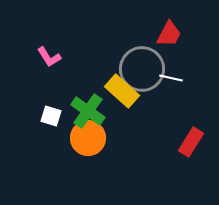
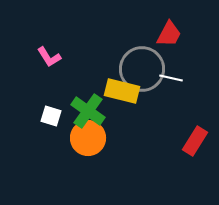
yellow rectangle: rotated 28 degrees counterclockwise
red rectangle: moved 4 px right, 1 px up
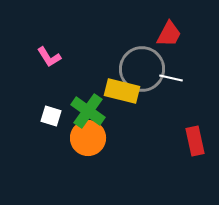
red rectangle: rotated 44 degrees counterclockwise
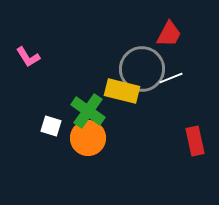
pink L-shape: moved 21 px left
white line: rotated 35 degrees counterclockwise
white square: moved 10 px down
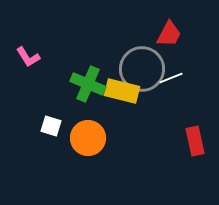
green cross: moved 27 px up; rotated 12 degrees counterclockwise
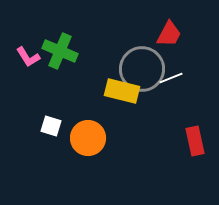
green cross: moved 28 px left, 33 px up
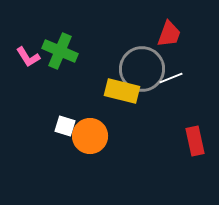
red trapezoid: rotated 8 degrees counterclockwise
white square: moved 14 px right
orange circle: moved 2 px right, 2 px up
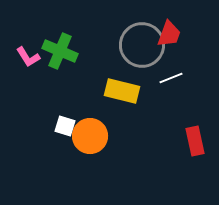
gray circle: moved 24 px up
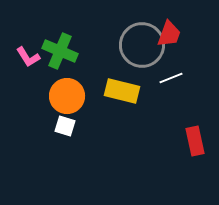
orange circle: moved 23 px left, 40 px up
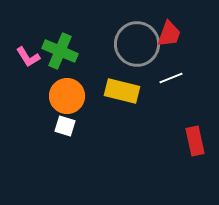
gray circle: moved 5 px left, 1 px up
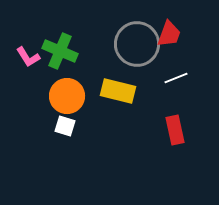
white line: moved 5 px right
yellow rectangle: moved 4 px left
red rectangle: moved 20 px left, 11 px up
